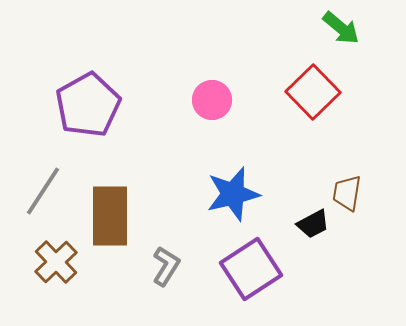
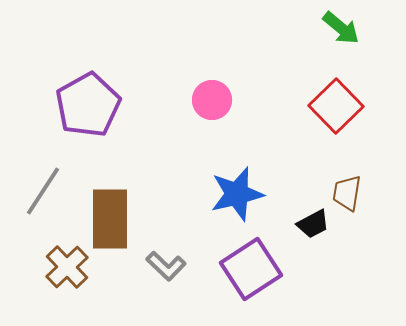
red square: moved 23 px right, 14 px down
blue star: moved 4 px right
brown rectangle: moved 3 px down
brown cross: moved 11 px right, 5 px down
gray L-shape: rotated 102 degrees clockwise
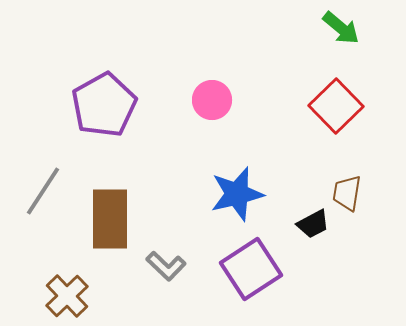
purple pentagon: moved 16 px right
brown cross: moved 29 px down
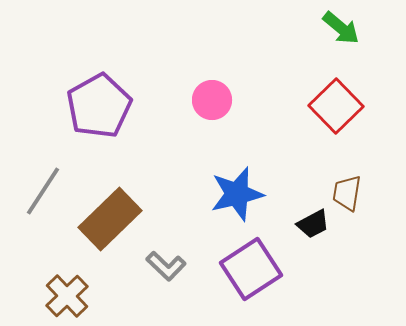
purple pentagon: moved 5 px left, 1 px down
brown rectangle: rotated 46 degrees clockwise
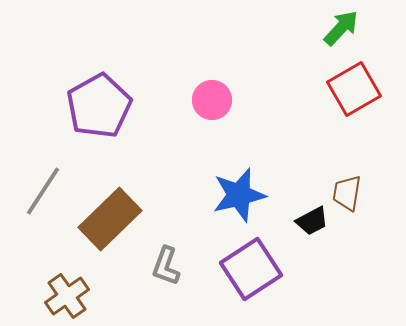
green arrow: rotated 87 degrees counterclockwise
red square: moved 18 px right, 17 px up; rotated 14 degrees clockwise
blue star: moved 2 px right, 1 px down
black trapezoid: moved 1 px left, 3 px up
gray L-shape: rotated 66 degrees clockwise
brown cross: rotated 9 degrees clockwise
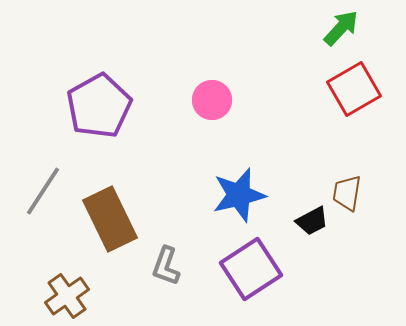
brown rectangle: rotated 72 degrees counterclockwise
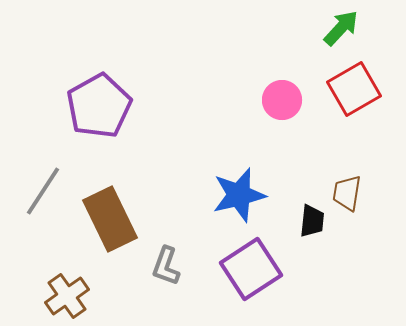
pink circle: moved 70 px right
black trapezoid: rotated 56 degrees counterclockwise
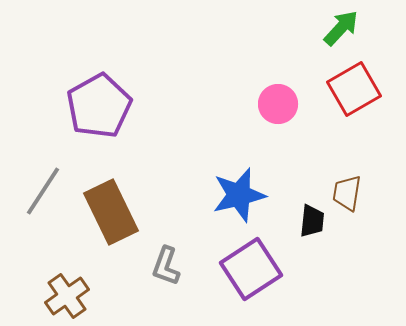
pink circle: moved 4 px left, 4 px down
brown rectangle: moved 1 px right, 7 px up
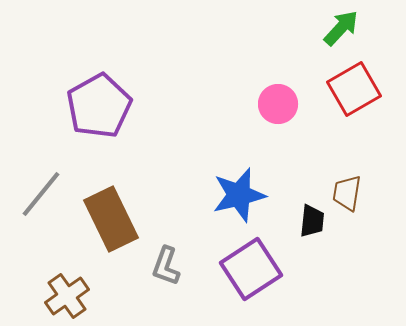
gray line: moved 2 px left, 3 px down; rotated 6 degrees clockwise
brown rectangle: moved 7 px down
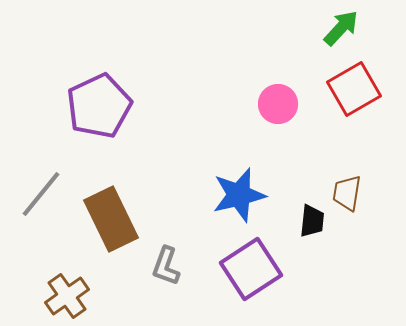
purple pentagon: rotated 4 degrees clockwise
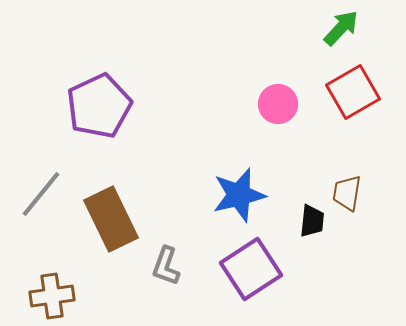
red square: moved 1 px left, 3 px down
brown cross: moved 15 px left; rotated 27 degrees clockwise
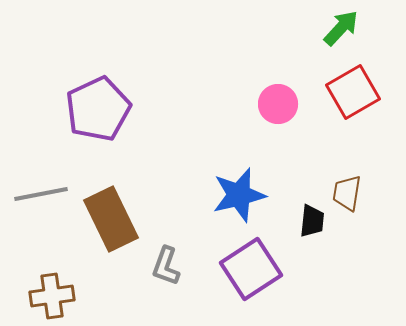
purple pentagon: moved 1 px left, 3 px down
gray line: rotated 40 degrees clockwise
